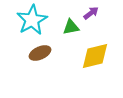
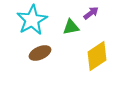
yellow diamond: moved 2 px right; rotated 20 degrees counterclockwise
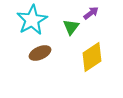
green triangle: rotated 42 degrees counterclockwise
yellow diamond: moved 5 px left, 1 px down
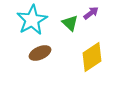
green triangle: moved 1 px left, 4 px up; rotated 24 degrees counterclockwise
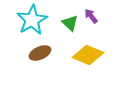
purple arrow: moved 3 px down; rotated 91 degrees counterclockwise
yellow diamond: moved 4 px left, 2 px up; rotated 56 degrees clockwise
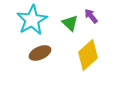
yellow diamond: rotated 64 degrees counterclockwise
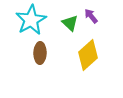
cyan star: moved 1 px left
brown ellipse: rotated 65 degrees counterclockwise
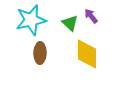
cyan star: rotated 16 degrees clockwise
yellow diamond: moved 1 px left, 1 px up; rotated 48 degrees counterclockwise
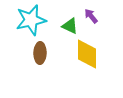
green triangle: moved 3 px down; rotated 18 degrees counterclockwise
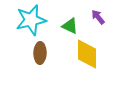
purple arrow: moved 7 px right, 1 px down
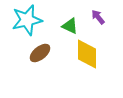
cyan star: moved 4 px left
brown ellipse: rotated 50 degrees clockwise
